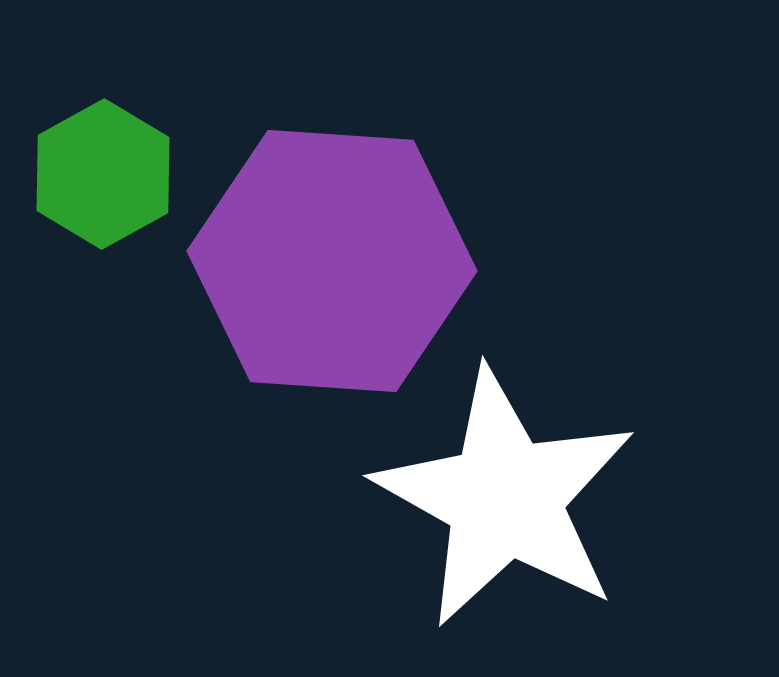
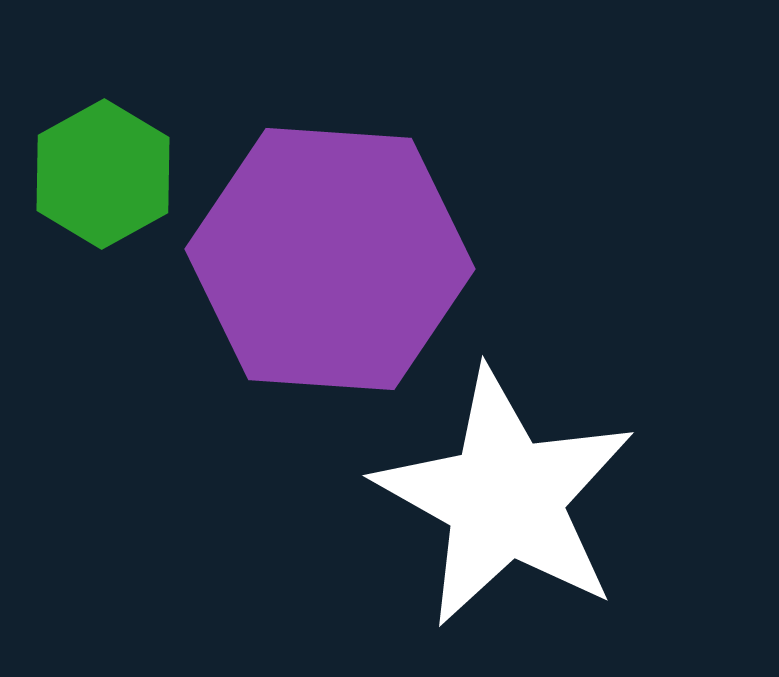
purple hexagon: moved 2 px left, 2 px up
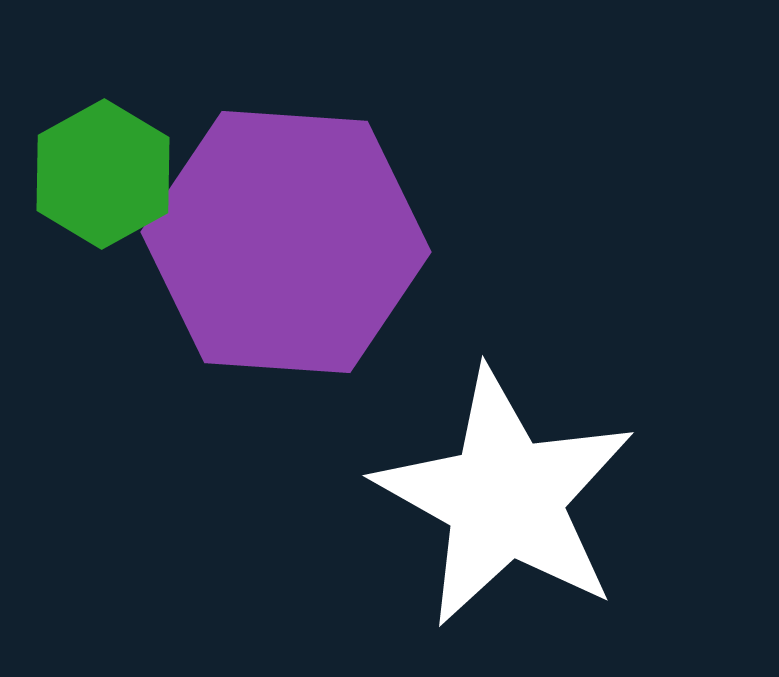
purple hexagon: moved 44 px left, 17 px up
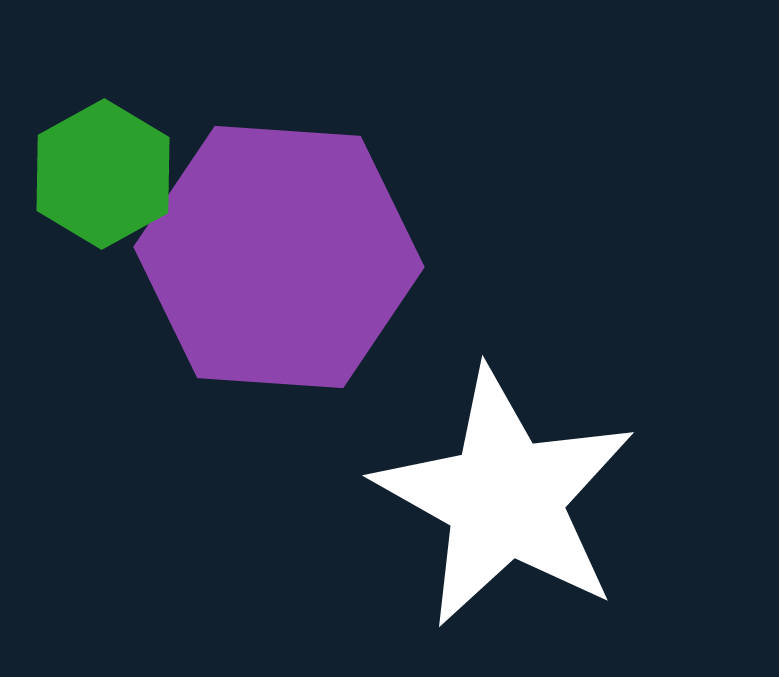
purple hexagon: moved 7 px left, 15 px down
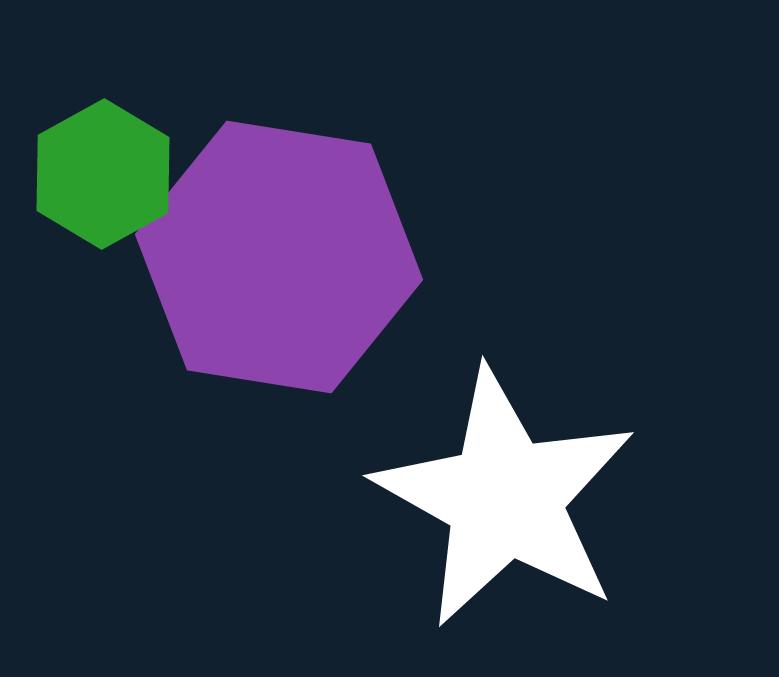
purple hexagon: rotated 5 degrees clockwise
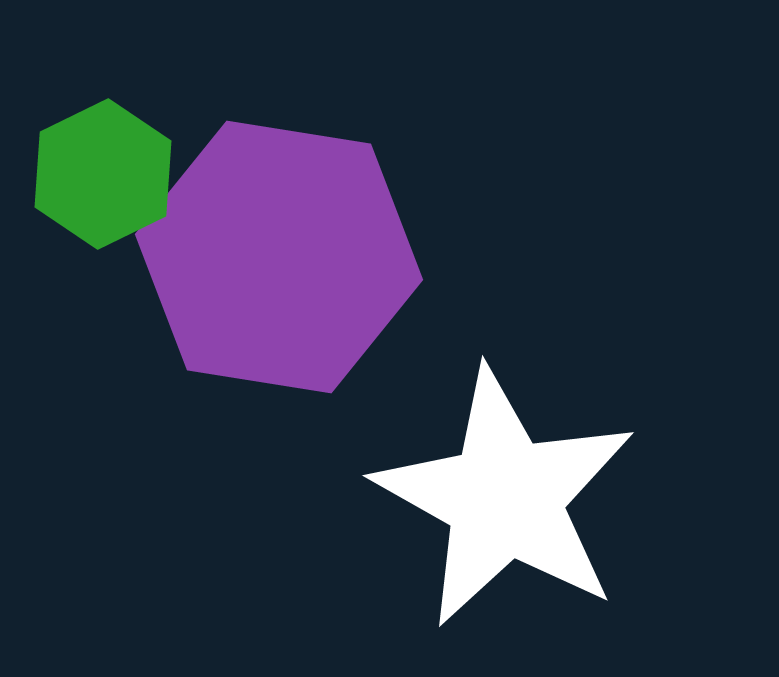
green hexagon: rotated 3 degrees clockwise
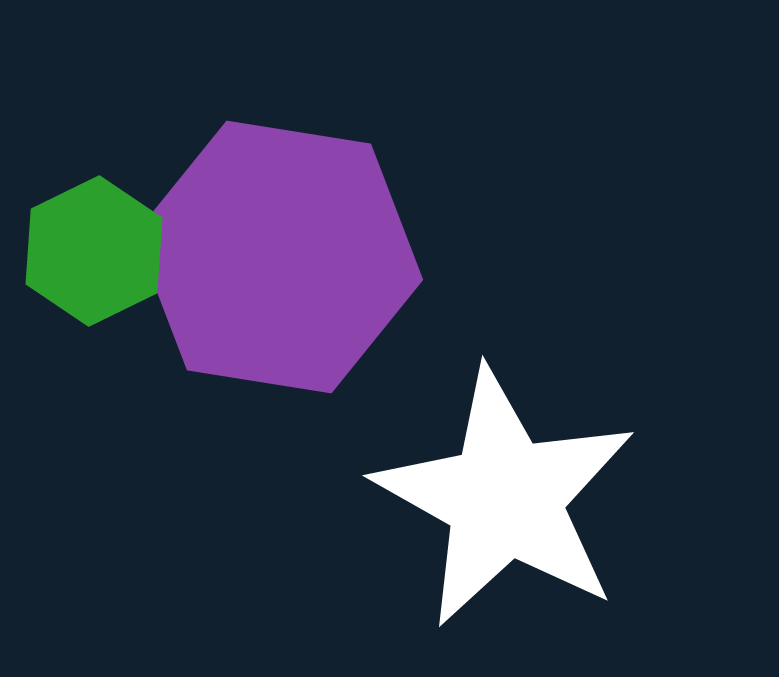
green hexagon: moved 9 px left, 77 px down
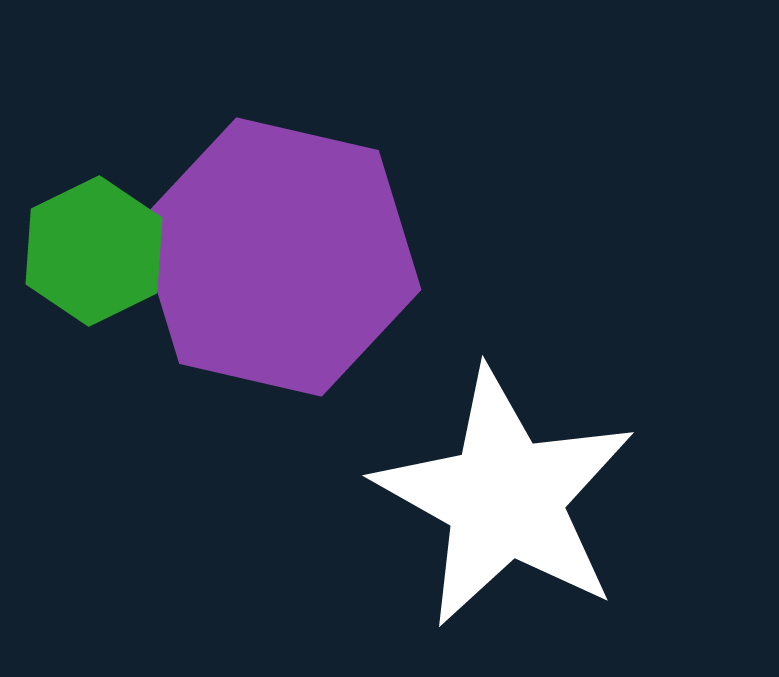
purple hexagon: rotated 4 degrees clockwise
